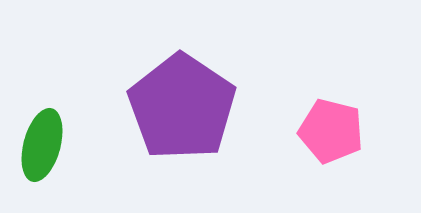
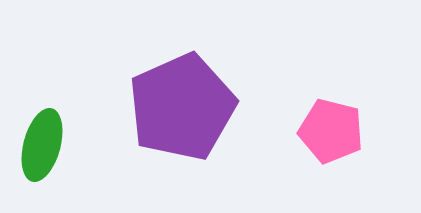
purple pentagon: rotated 14 degrees clockwise
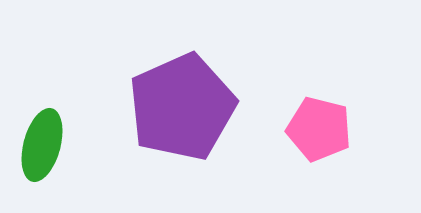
pink pentagon: moved 12 px left, 2 px up
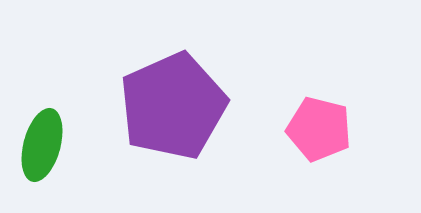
purple pentagon: moved 9 px left, 1 px up
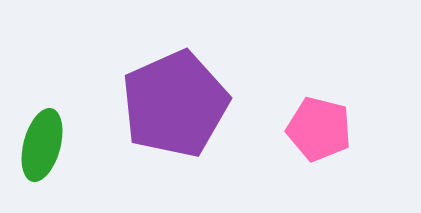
purple pentagon: moved 2 px right, 2 px up
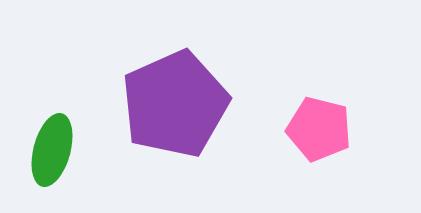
green ellipse: moved 10 px right, 5 px down
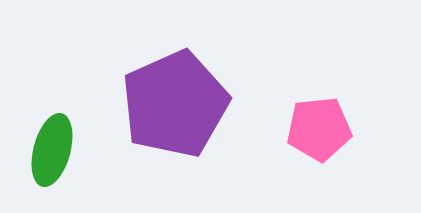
pink pentagon: rotated 20 degrees counterclockwise
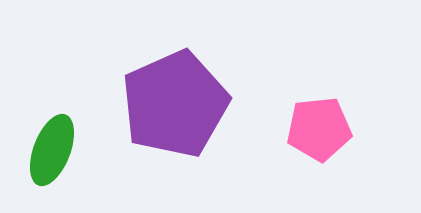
green ellipse: rotated 6 degrees clockwise
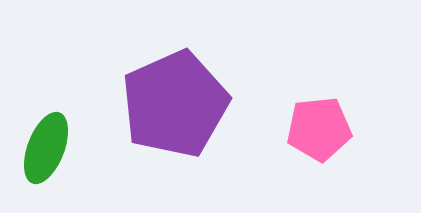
green ellipse: moved 6 px left, 2 px up
